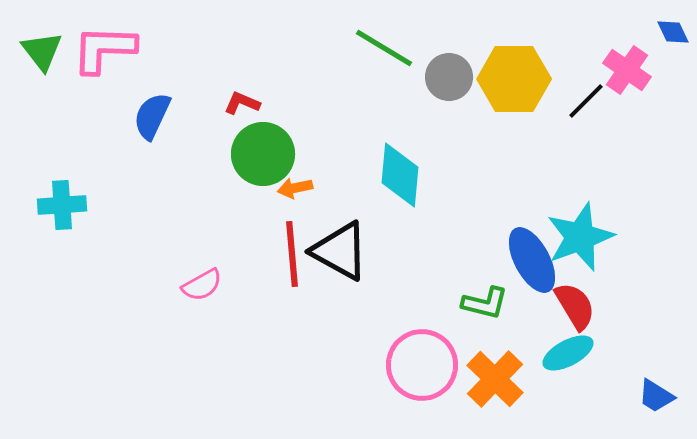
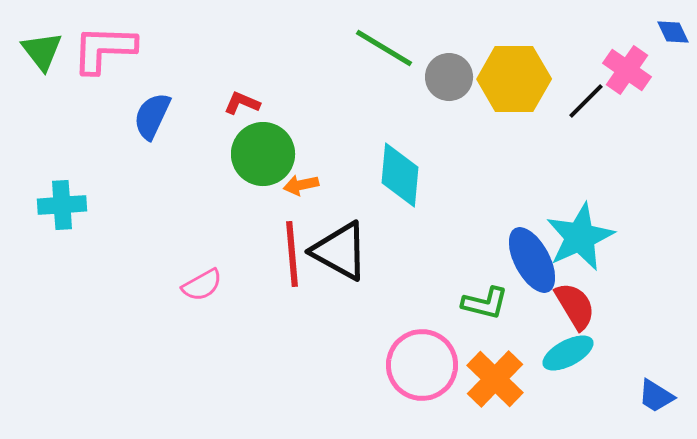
orange arrow: moved 6 px right, 3 px up
cyan star: rotated 4 degrees counterclockwise
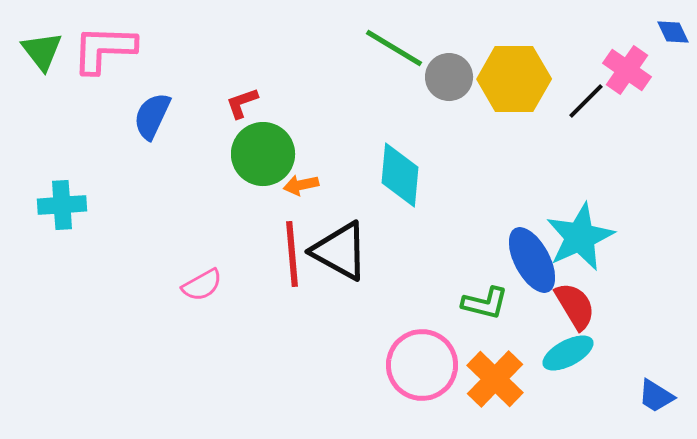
green line: moved 10 px right
red L-shape: rotated 42 degrees counterclockwise
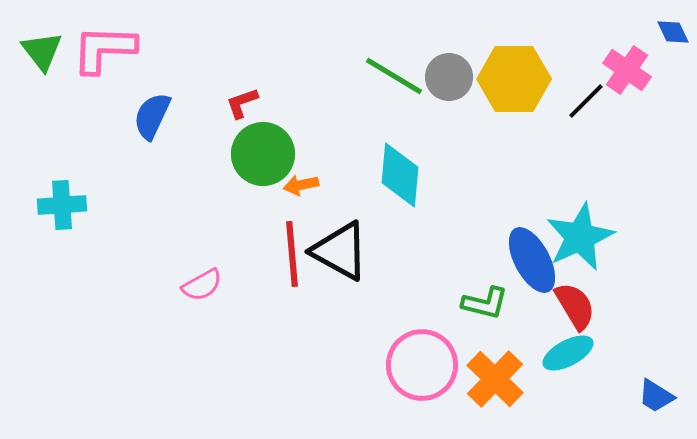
green line: moved 28 px down
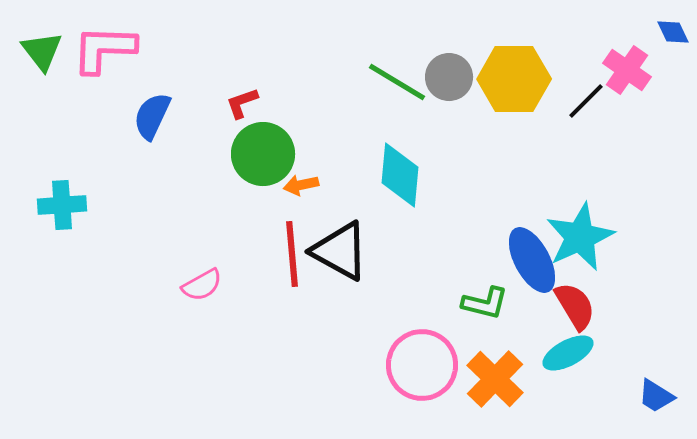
green line: moved 3 px right, 6 px down
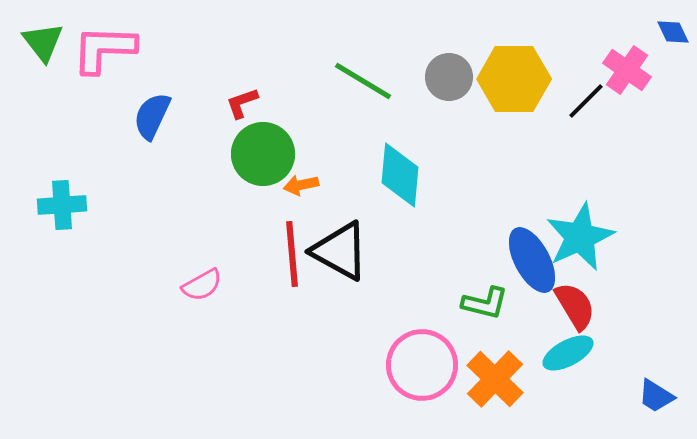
green triangle: moved 1 px right, 9 px up
green line: moved 34 px left, 1 px up
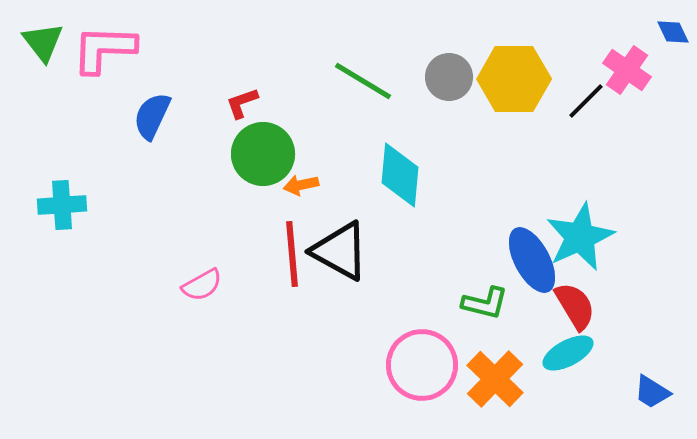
blue trapezoid: moved 4 px left, 4 px up
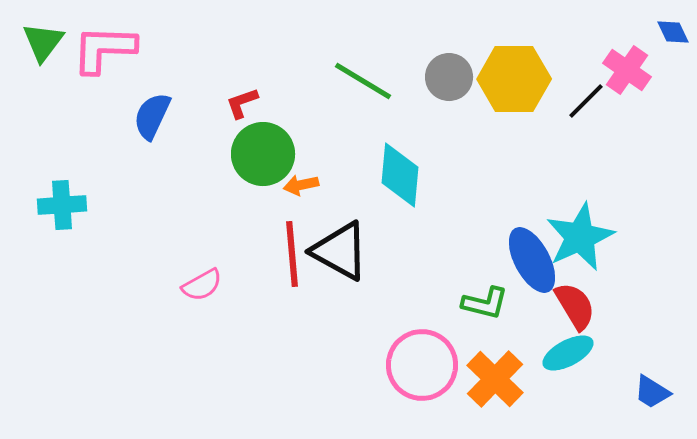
green triangle: rotated 15 degrees clockwise
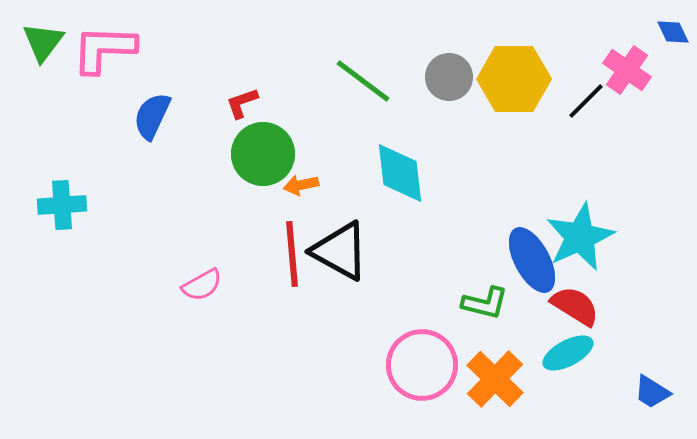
green line: rotated 6 degrees clockwise
cyan diamond: moved 2 px up; rotated 12 degrees counterclockwise
red semicircle: rotated 27 degrees counterclockwise
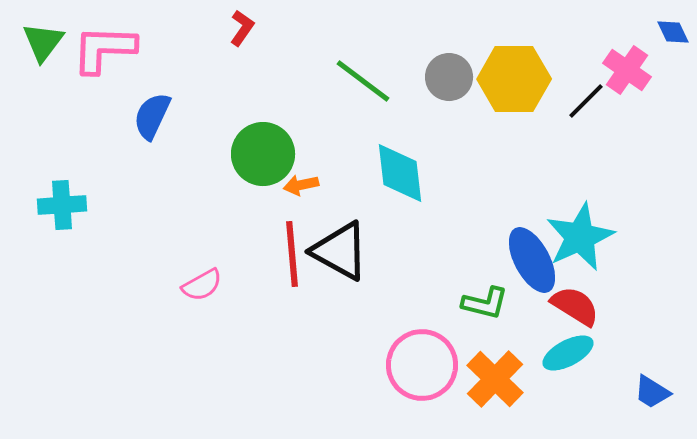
red L-shape: moved 75 px up; rotated 144 degrees clockwise
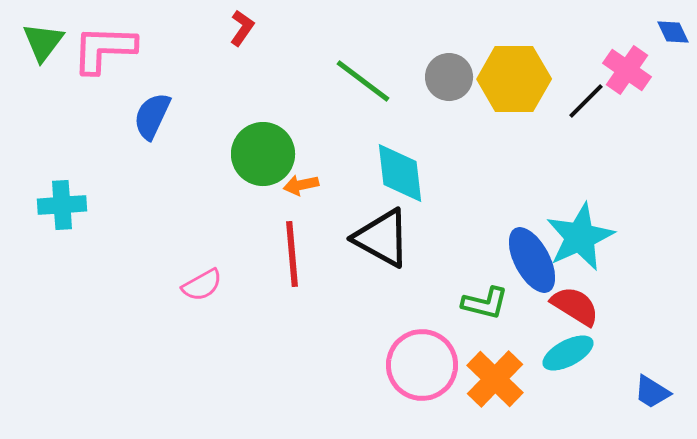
black triangle: moved 42 px right, 13 px up
